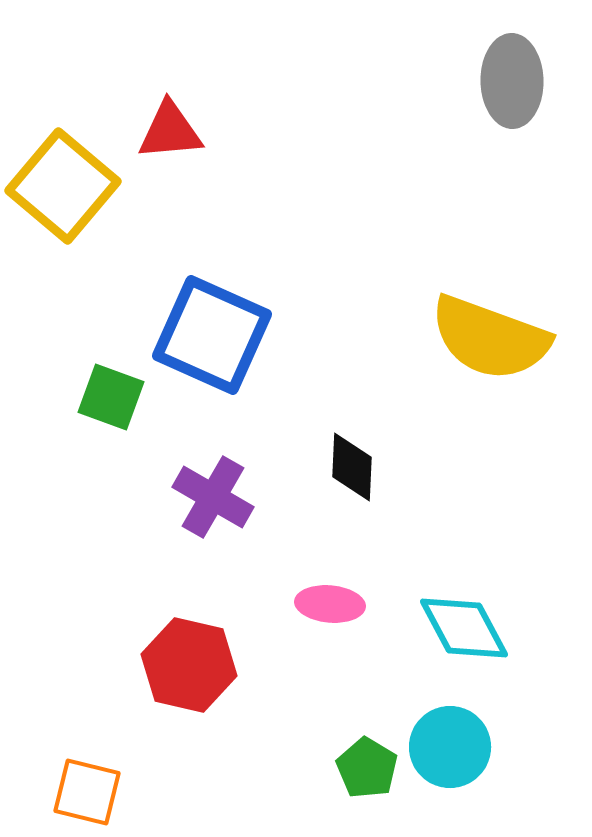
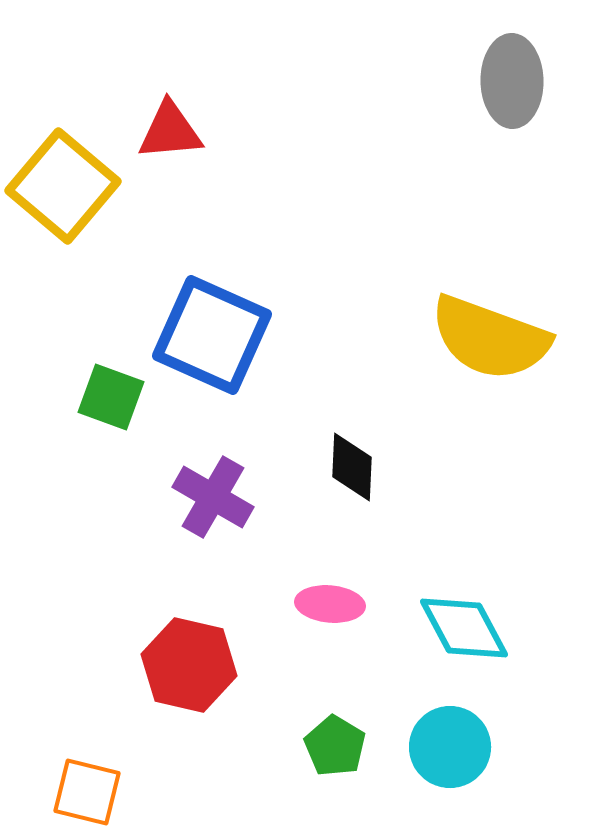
green pentagon: moved 32 px left, 22 px up
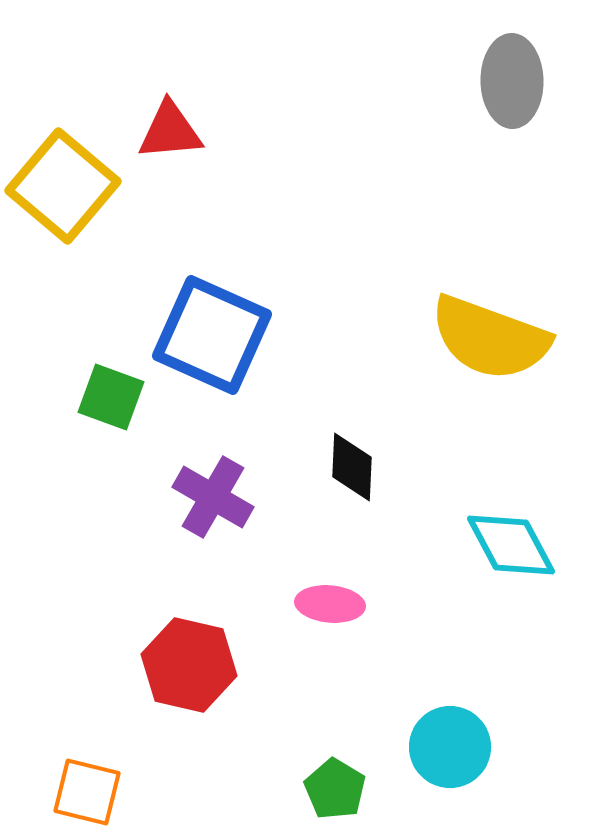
cyan diamond: moved 47 px right, 83 px up
green pentagon: moved 43 px down
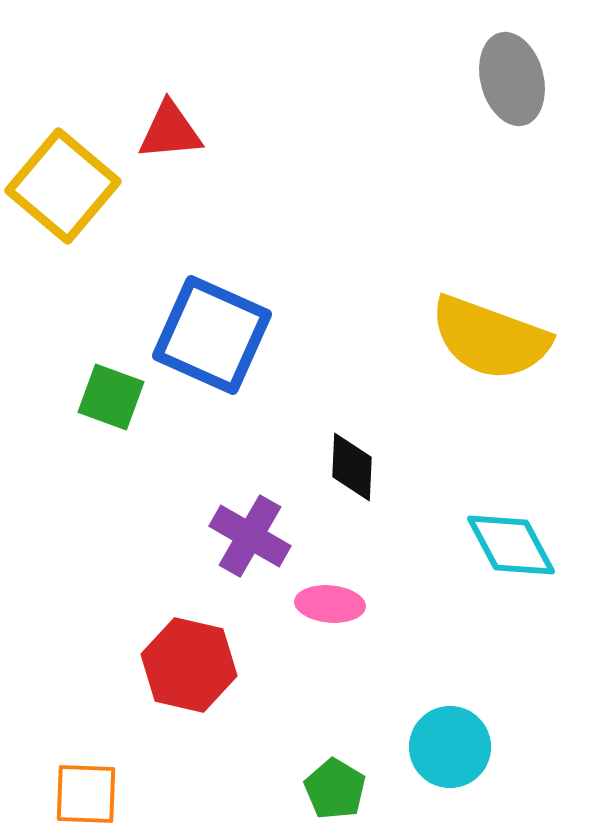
gray ellipse: moved 2 px up; rotated 14 degrees counterclockwise
purple cross: moved 37 px right, 39 px down
orange square: moved 1 px left, 2 px down; rotated 12 degrees counterclockwise
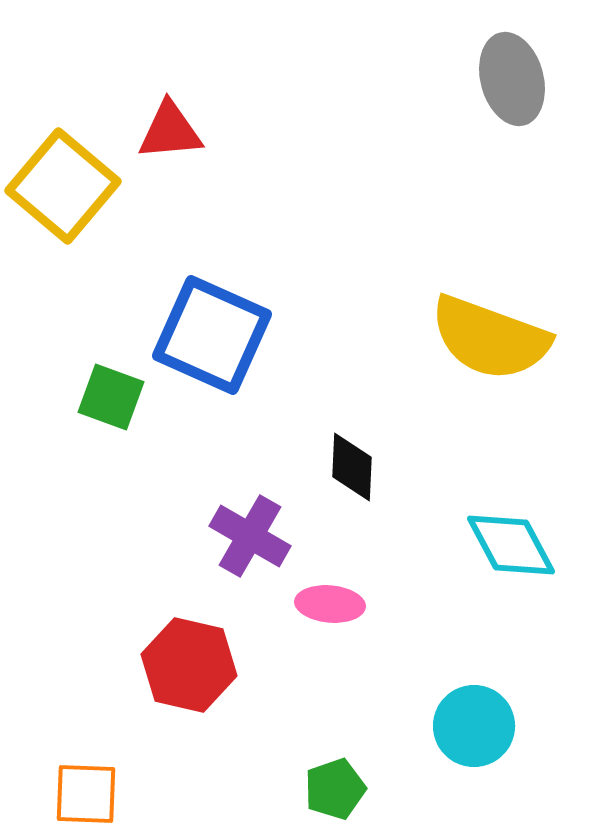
cyan circle: moved 24 px right, 21 px up
green pentagon: rotated 22 degrees clockwise
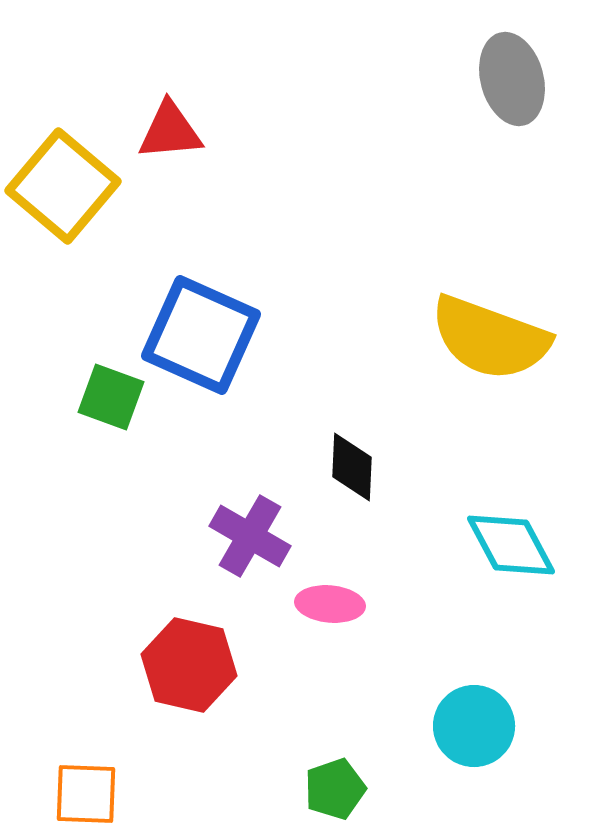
blue square: moved 11 px left
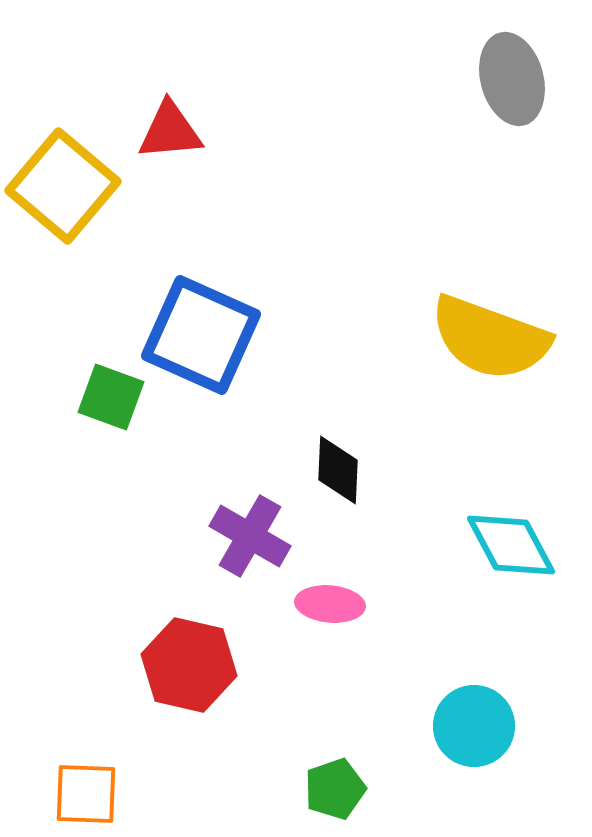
black diamond: moved 14 px left, 3 px down
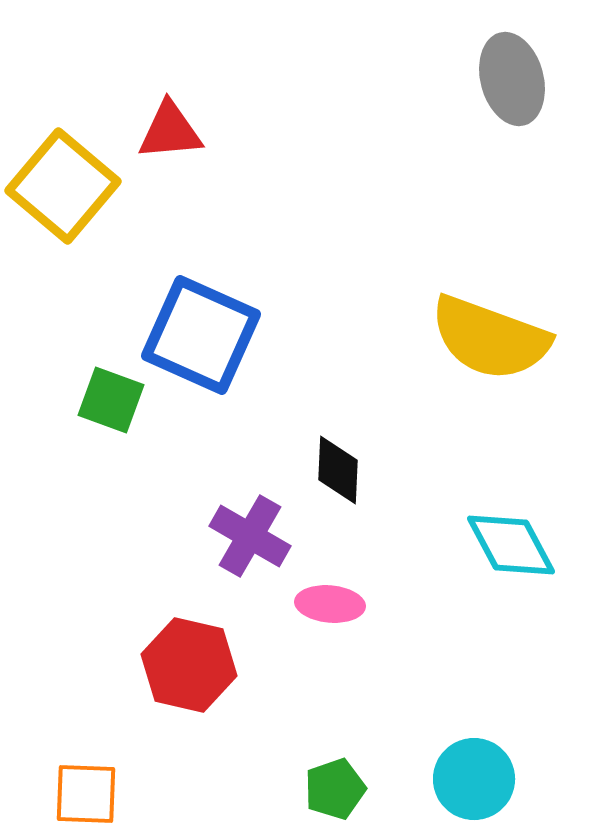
green square: moved 3 px down
cyan circle: moved 53 px down
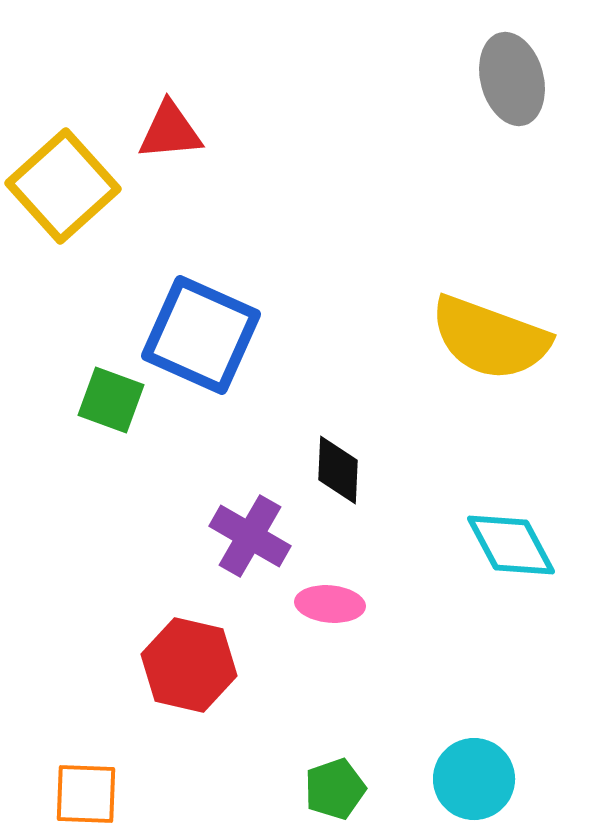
yellow square: rotated 8 degrees clockwise
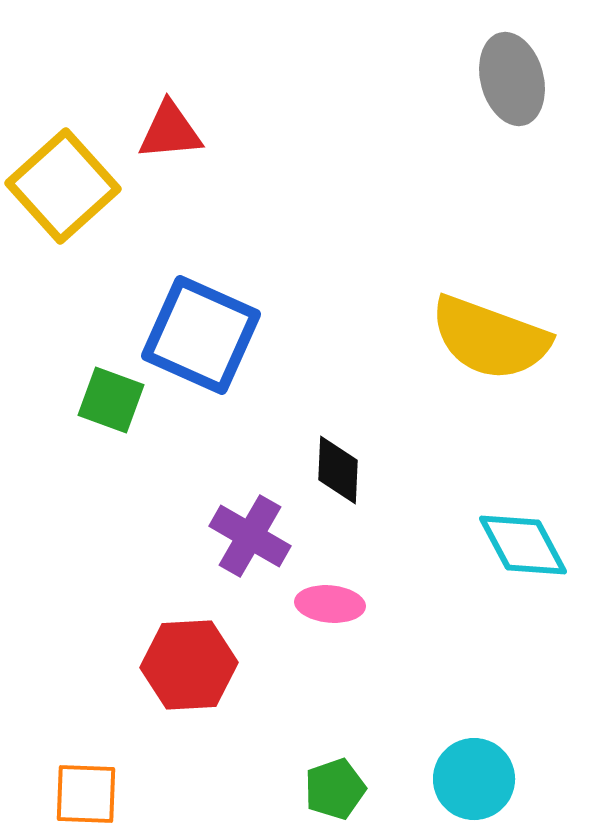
cyan diamond: moved 12 px right
red hexagon: rotated 16 degrees counterclockwise
